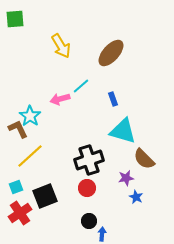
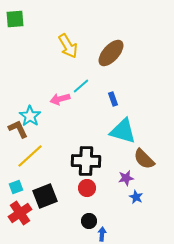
yellow arrow: moved 7 px right
black cross: moved 3 px left, 1 px down; rotated 20 degrees clockwise
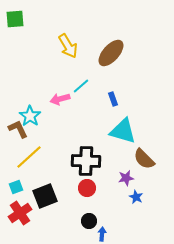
yellow line: moved 1 px left, 1 px down
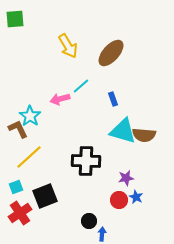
brown semicircle: moved 24 px up; rotated 40 degrees counterclockwise
red circle: moved 32 px right, 12 px down
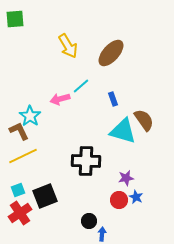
brown L-shape: moved 1 px right, 2 px down
brown semicircle: moved 15 px up; rotated 130 degrees counterclockwise
yellow line: moved 6 px left, 1 px up; rotated 16 degrees clockwise
cyan square: moved 2 px right, 3 px down
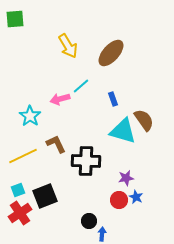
brown L-shape: moved 37 px right, 13 px down
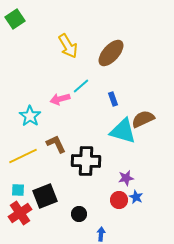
green square: rotated 30 degrees counterclockwise
brown semicircle: moved 1 px left, 1 px up; rotated 80 degrees counterclockwise
cyan square: rotated 24 degrees clockwise
black circle: moved 10 px left, 7 px up
blue arrow: moved 1 px left
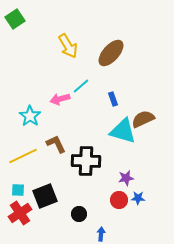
blue star: moved 2 px right, 1 px down; rotated 24 degrees counterclockwise
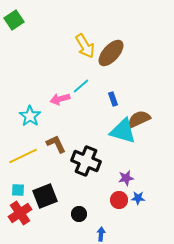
green square: moved 1 px left, 1 px down
yellow arrow: moved 17 px right
brown semicircle: moved 4 px left
black cross: rotated 20 degrees clockwise
